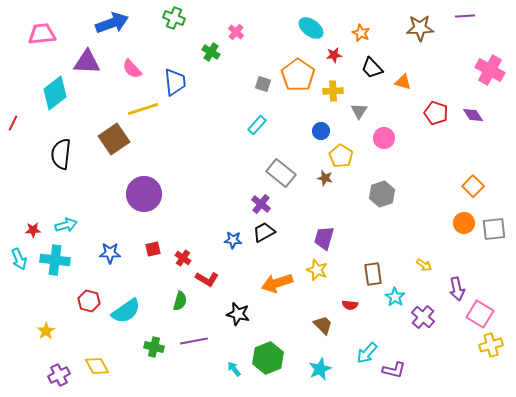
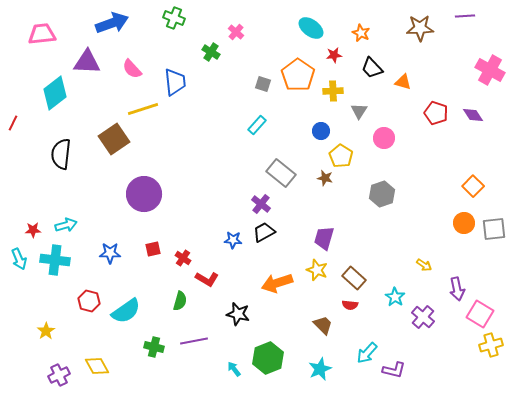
brown rectangle at (373, 274): moved 19 px left, 4 px down; rotated 40 degrees counterclockwise
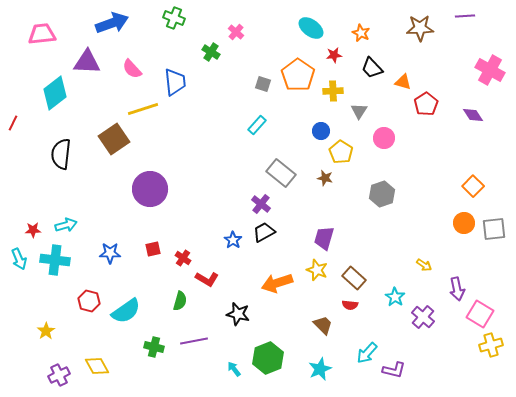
red pentagon at (436, 113): moved 10 px left, 9 px up; rotated 20 degrees clockwise
yellow pentagon at (341, 156): moved 4 px up
purple circle at (144, 194): moved 6 px right, 5 px up
blue star at (233, 240): rotated 30 degrees clockwise
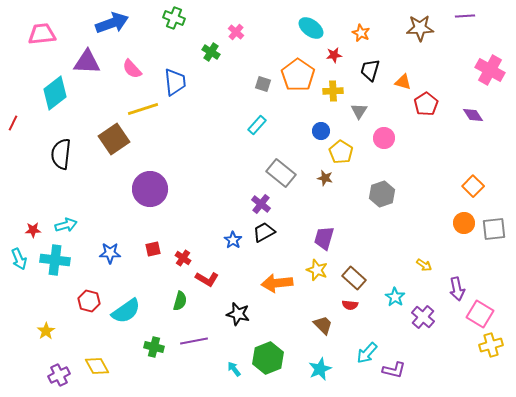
black trapezoid at (372, 68): moved 2 px left, 2 px down; rotated 60 degrees clockwise
orange arrow at (277, 283): rotated 12 degrees clockwise
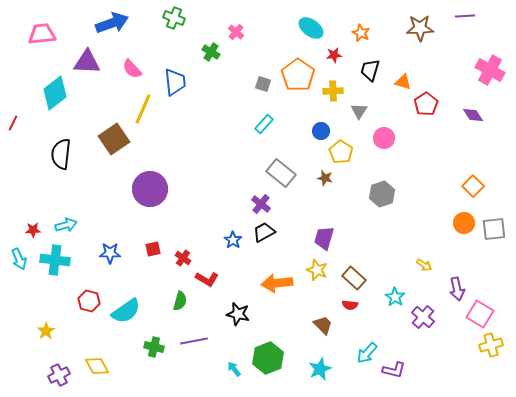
yellow line at (143, 109): rotated 48 degrees counterclockwise
cyan rectangle at (257, 125): moved 7 px right, 1 px up
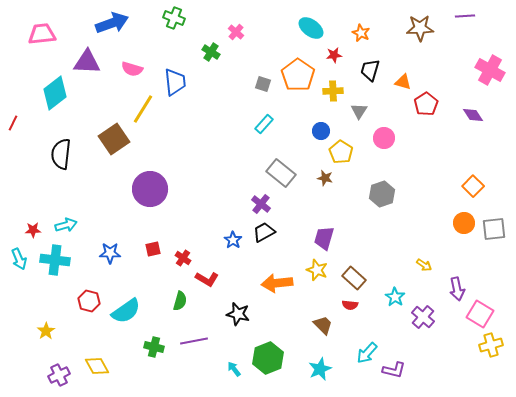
pink semicircle at (132, 69): rotated 30 degrees counterclockwise
yellow line at (143, 109): rotated 8 degrees clockwise
